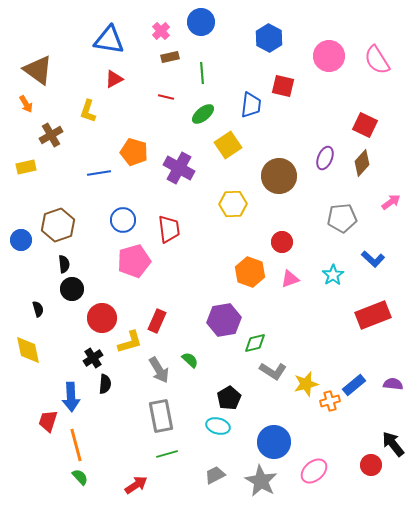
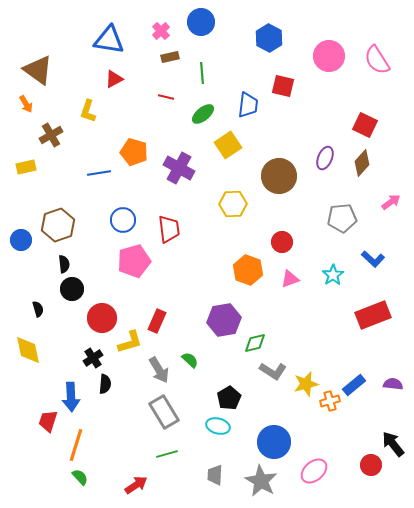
blue trapezoid at (251, 105): moved 3 px left
orange hexagon at (250, 272): moved 2 px left, 2 px up
gray rectangle at (161, 416): moved 3 px right, 4 px up; rotated 20 degrees counterclockwise
orange line at (76, 445): rotated 32 degrees clockwise
gray trapezoid at (215, 475): rotated 60 degrees counterclockwise
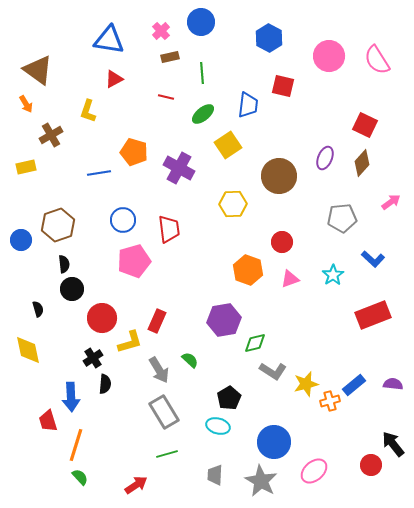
red trapezoid at (48, 421): rotated 35 degrees counterclockwise
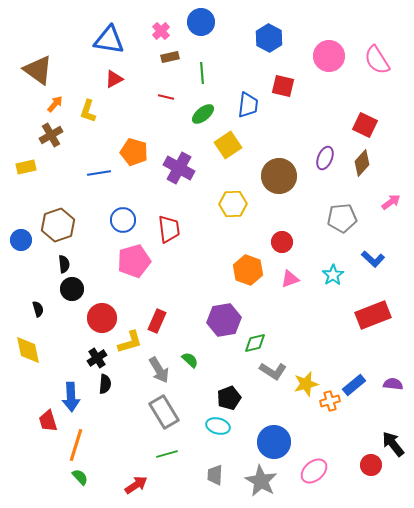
orange arrow at (26, 104): moved 29 px right; rotated 108 degrees counterclockwise
black cross at (93, 358): moved 4 px right
black pentagon at (229, 398): rotated 10 degrees clockwise
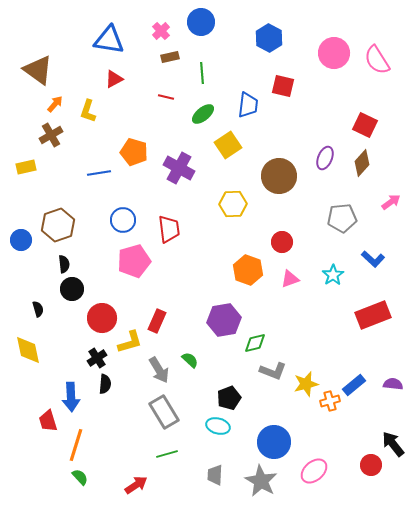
pink circle at (329, 56): moved 5 px right, 3 px up
gray L-shape at (273, 371): rotated 12 degrees counterclockwise
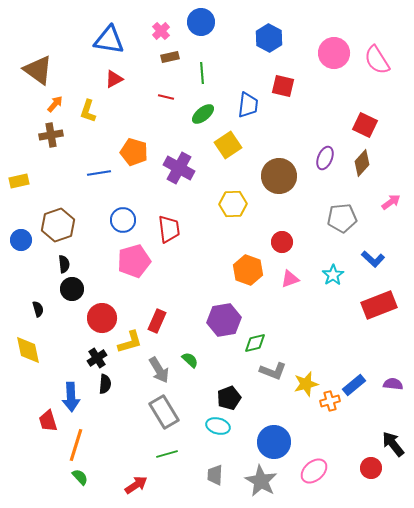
brown cross at (51, 135): rotated 20 degrees clockwise
yellow rectangle at (26, 167): moved 7 px left, 14 px down
red rectangle at (373, 315): moved 6 px right, 10 px up
red circle at (371, 465): moved 3 px down
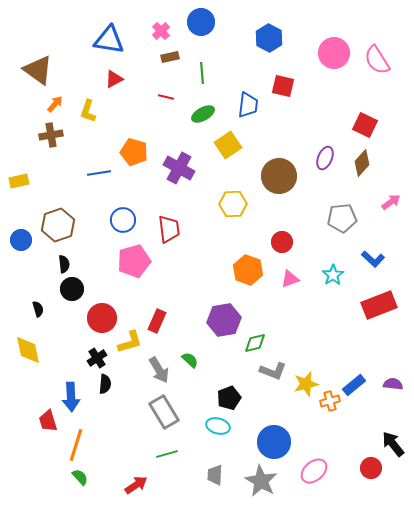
green ellipse at (203, 114): rotated 10 degrees clockwise
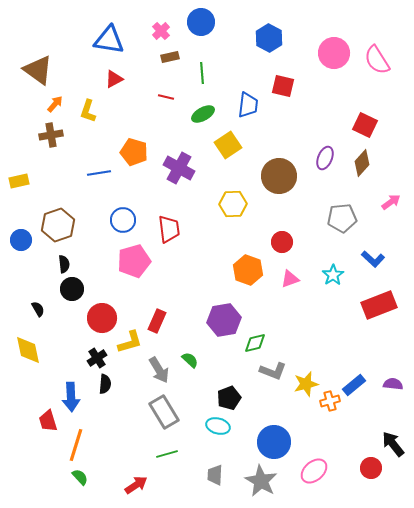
black semicircle at (38, 309): rotated 14 degrees counterclockwise
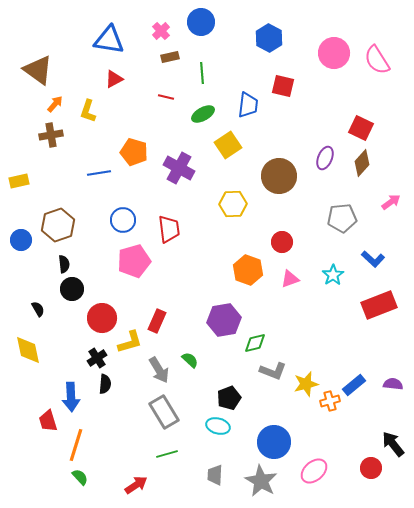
red square at (365, 125): moved 4 px left, 3 px down
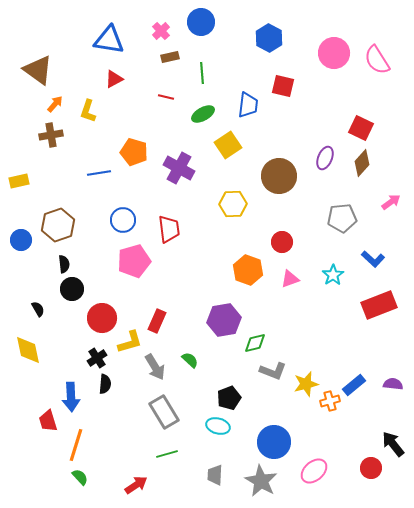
gray arrow at (159, 370): moved 4 px left, 3 px up
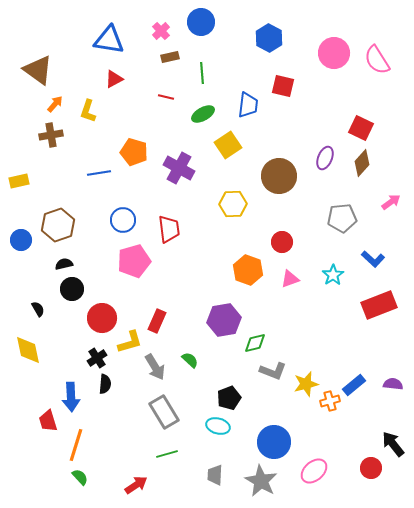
black semicircle at (64, 264): rotated 96 degrees counterclockwise
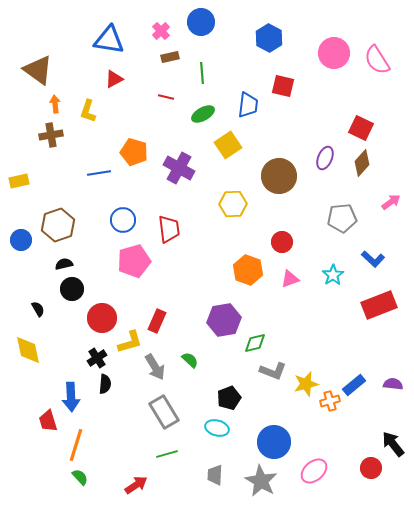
orange arrow at (55, 104): rotated 48 degrees counterclockwise
cyan ellipse at (218, 426): moved 1 px left, 2 px down
